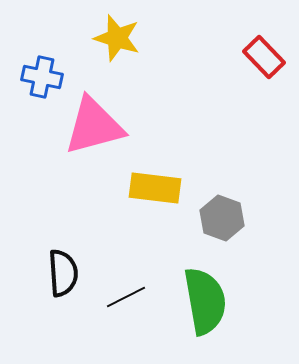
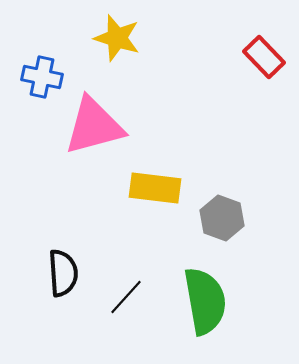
black line: rotated 21 degrees counterclockwise
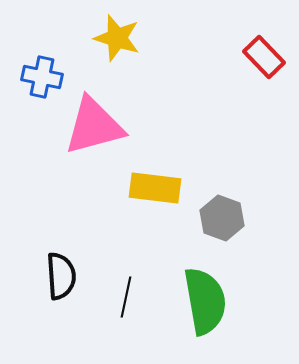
black semicircle: moved 2 px left, 3 px down
black line: rotated 30 degrees counterclockwise
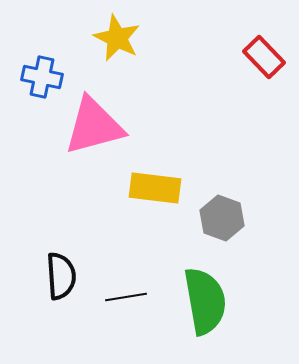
yellow star: rotated 9 degrees clockwise
black line: rotated 69 degrees clockwise
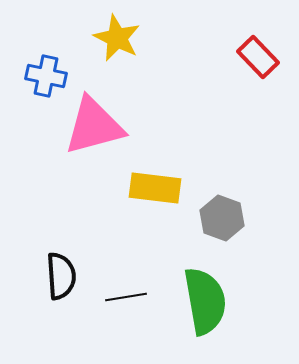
red rectangle: moved 6 px left
blue cross: moved 4 px right, 1 px up
